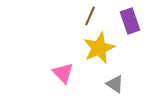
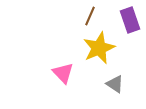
purple rectangle: moved 1 px up
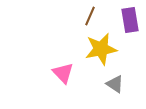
purple rectangle: rotated 10 degrees clockwise
yellow star: moved 2 px right, 1 px down; rotated 12 degrees clockwise
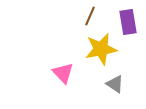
purple rectangle: moved 2 px left, 2 px down
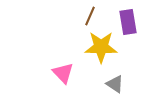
yellow star: moved 2 px up; rotated 12 degrees clockwise
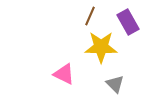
purple rectangle: rotated 20 degrees counterclockwise
pink triangle: moved 1 px right, 1 px down; rotated 20 degrees counterclockwise
gray triangle: rotated 12 degrees clockwise
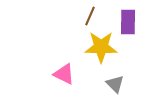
purple rectangle: rotated 30 degrees clockwise
